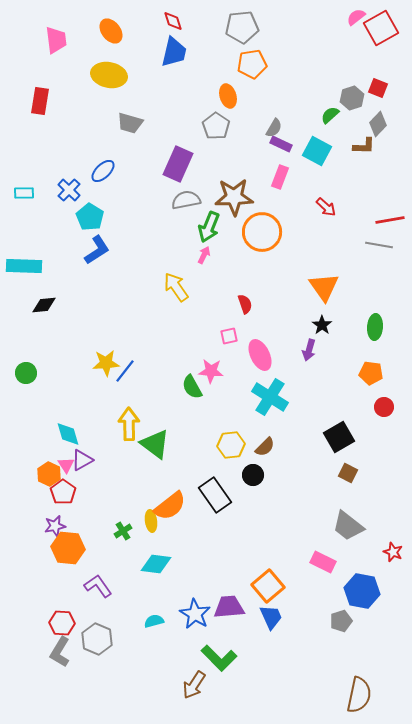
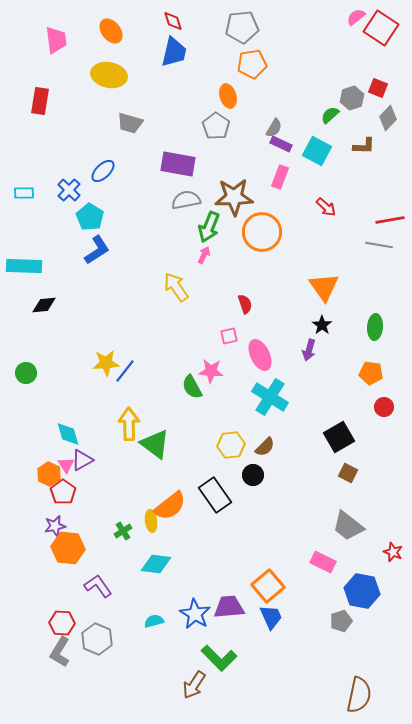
red square at (381, 28): rotated 28 degrees counterclockwise
gray diamond at (378, 124): moved 10 px right, 6 px up
purple rectangle at (178, 164): rotated 76 degrees clockwise
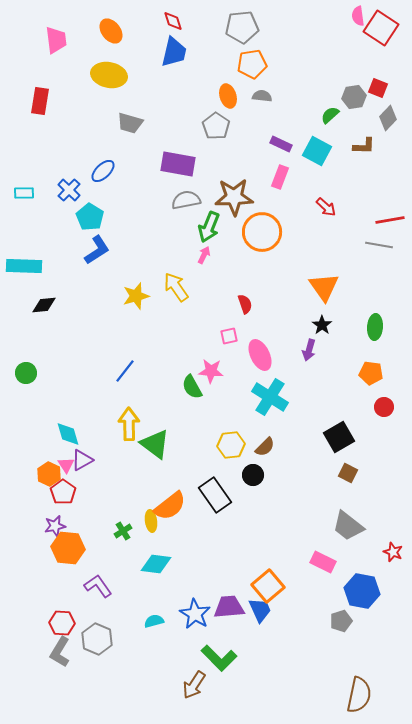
pink semicircle at (356, 17): moved 2 px right, 1 px up; rotated 60 degrees counterclockwise
gray hexagon at (352, 98): moved 2 px right, 1 px up; rotated 10 degrees clockwise
gray semicircle at (274, 128): moved 12 px left, 32 px up; rotated 114 degrees counterclockwise
yellow star at (106, 363): moved 30 px right, 67 px up; rotated 12 degrees counterclockwise
blue trapezoid at (271, 617): moved 11 px left, 7 px up
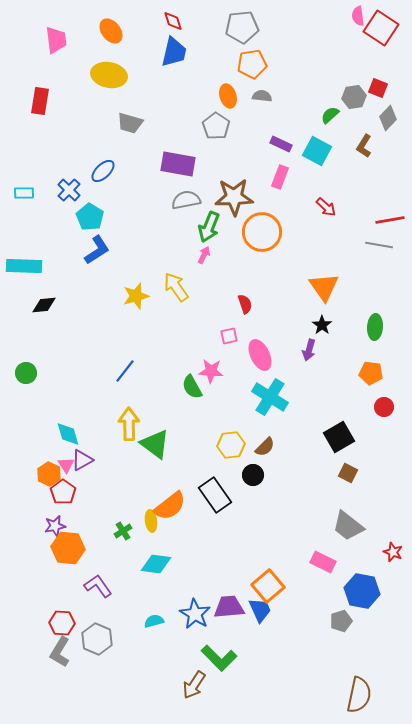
brown L-shape at (364, 146): rotated 120 degrees clockwise
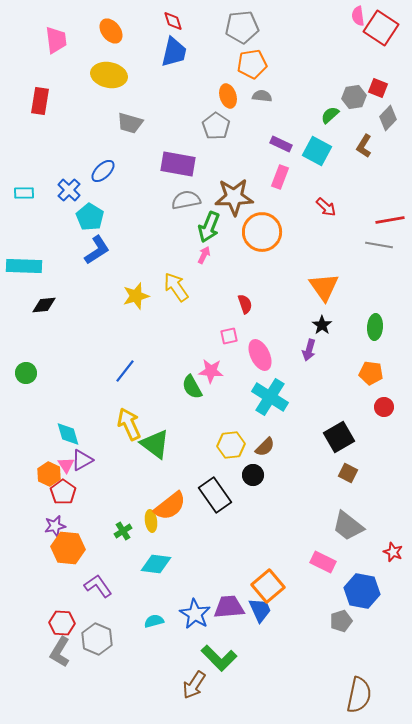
yellow arrow at (129, 424): rotated 24 degrees counterclockwise
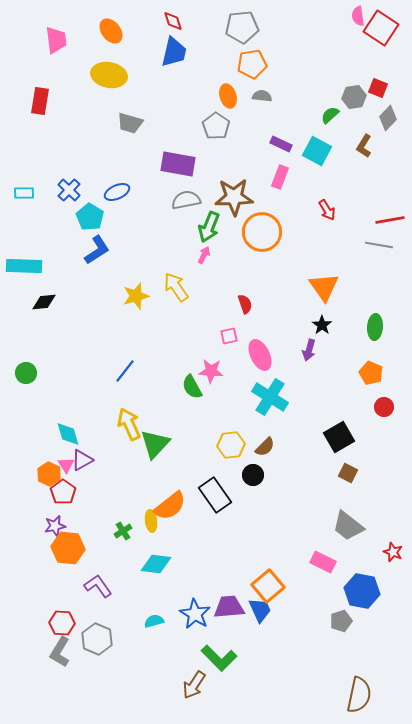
blue ellipse at (103, 171): moved 14 px right, 21 px down; rotated 20 degrees clockwise
red arrow at (326, 207): moved 1 px right, 3 px down; rotated 15 degrees clockwise
black diamond at (44, 305): moved 3 px up
orange pentagon at (371, 373): rotated 15 degrees clockwise
green triangle at (155, 444): rotated 36 degrees clockwise
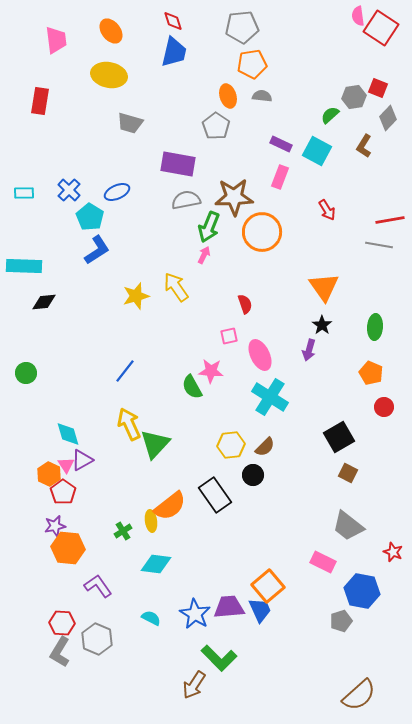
cyan semicircle at (154, 621): moved 3 px left, 3 px up; rotated 42 degrees clockwise
brown semicircle at (359, 695): rotated 36 degrees clockwise
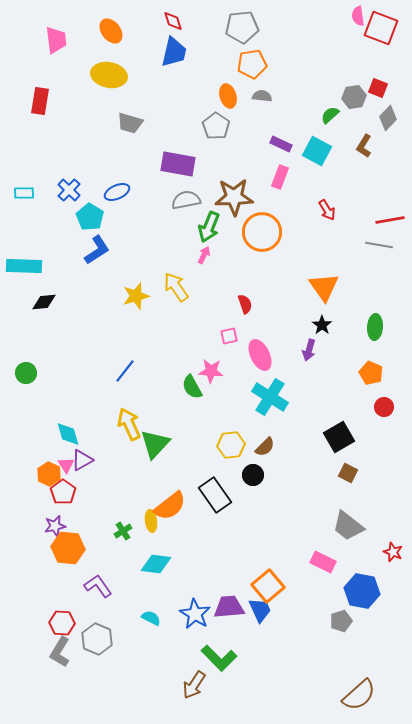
red square at (381, 28): rotated 12 degrees counterclockwise
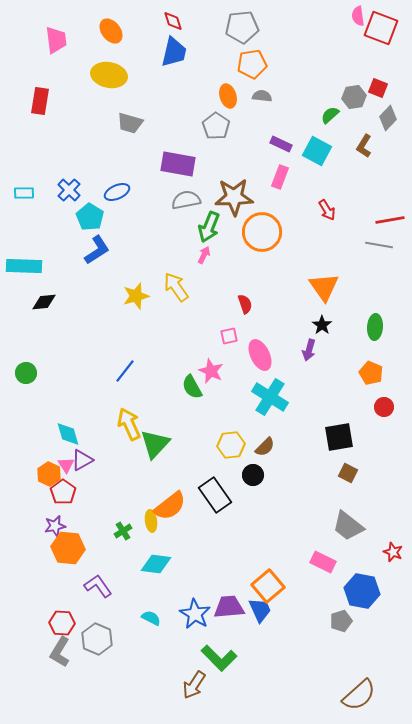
pink star at (211, 371): rotated 20 degrees clockwise
black square at (339, 437): rotated 20 degrees clockwise
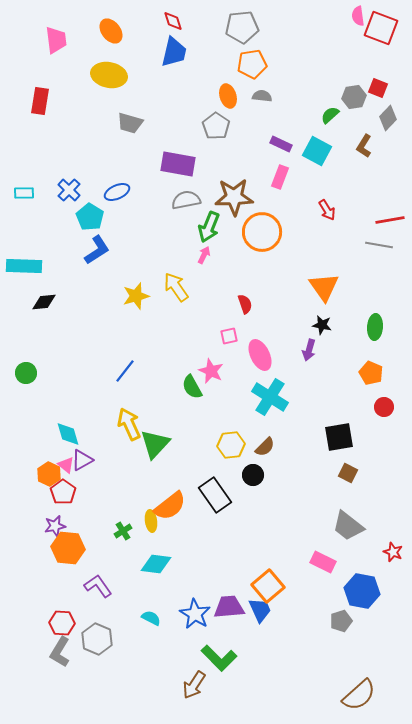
black star at (322, 325): rotated 24 degrees counterclockwise
pink triangle at (66, 465): rotated 18 degrees counterclockwise
